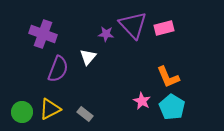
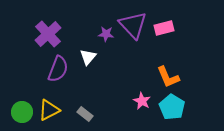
purple cross: moved 5 px right; rotated 28 degrees clockwise
yellow triangle: moved 1 px left, 1 px down
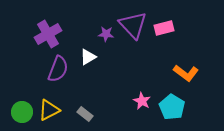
purple cross: rotated 12 degrees clockwise
white triangle: rotated 18 degrees clockwise
orange L-shape: moved 18 px right, 4 px up; rotated 30 degrees counterclockwise
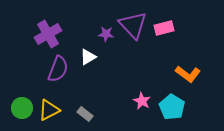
orange L-shape: moved 2 px right, 1 px down
green circle: moved 4 px up
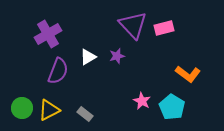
purple star: moved 11 px right, 22 px down; rotated 21 degrees counterclockwise
purple semicircle: moved 2 px down
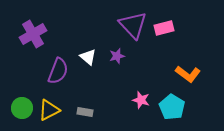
purple cross: moved 15 px left
white triangle: rotated 48 degrees counterclockwise
pink star: moved 1 px left, 1 px up; rotated 12 degrees counterclockwise
gray rectangle: moved 2 px up; rotated 28 degrees counterclockwise
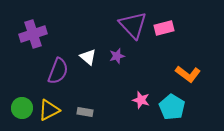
purple cross: rotated 12 degrees clockwise
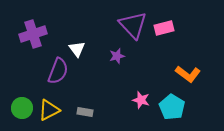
white triangle: moved 11 px left, 8 px up; rotated 12 degrees clockwise
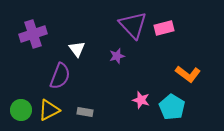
purple semicircle: moved 2 px right, 5 px down
green circle: moved 1 px left, 2 px down
